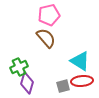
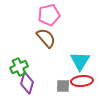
cyan triangle: rotated 30 degrees clockwise
gray square: rotated 16 degrees clockwise
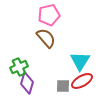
red ellipse: rotated 25 degrees counterclockwise
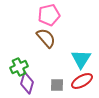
cyan triangle: moved 1 px right, 2 px up
gray square: moved 6 px left, 1 px up
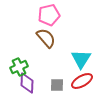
purple diamond: rotated 15 degrees counterclockwise
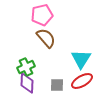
pink pentagon: moved 7 px left
green cross: moved 7 px right
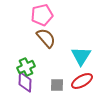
cyan triangle: moved 3 px up
purple diamond: moved 2 px left, 1 px up
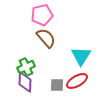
red ellipse: moved 5 px left
